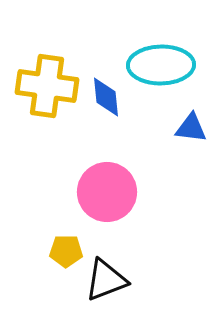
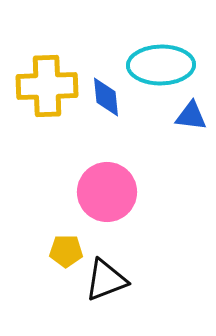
yellow cross: rotated 10 degrees counterclockwise
blue triangle: moved 12 px up
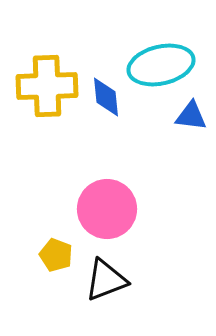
cyan ellipse: rotated 12 degrees counterclockwise
pink circle: moved 17 px down
yellow pentagon: moved 10 px left, 4 px down; rotated 20 degrees clockwise
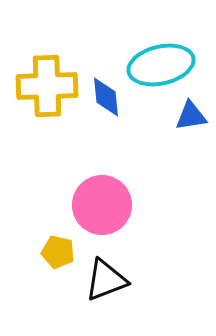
blue triangle: rotated 16 degrees counterclockwise
pink circle: moved 5 px left, 4 px up
yellow pentagon: moved 2 px right, 3 px up; rotated 8 degrees counterclockwise
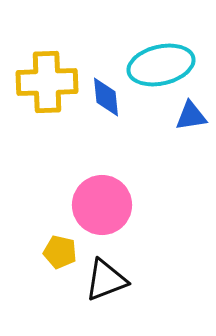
yellow cross: moved 4 px up
yellow pentagon: moved 2 px right
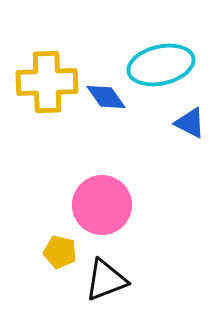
blue diamond: rotated 30 degrees counterclockwise
blue triangle: moved 1 px left, 7 px down; rotated 36 degrees clockwise
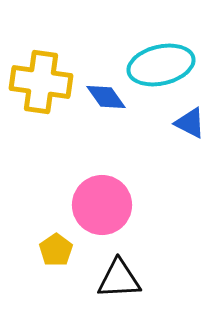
yellow cross: moved 6 px left; rotated 10 degrees clockwise
yellow pentagon: moved 4 px left, 2 px up; rotated 24 degrees clockwise
black triangle: moved 13 px right, 1 px up; rotated 18 degrees clockwise
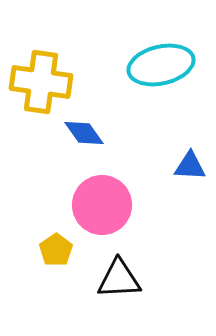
blue diamond: moved 22 px left, 36 px down
blue triangle: moved 43 px down; rotated 24 degrees counterclockwise
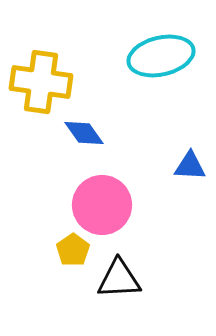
cyan ellipse: moved 9 px up
yellow pentagon: moved 17 px right
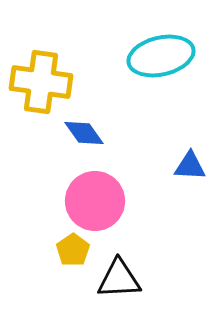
pink circle: moved 7 px left, 4 px up
